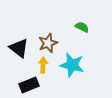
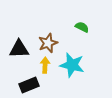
black triangle: moved 1 px down; rotated 40 degrees counterclockwise
yellow arrow: moved 2 px right
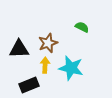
cyan star: moved 1 px left, 3 px down
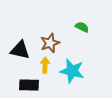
brown star: moved 2 px right
black triangle: moved 1 px right, 1 px down; rotated 15 degrees clockwise
cyan star: moved 1 px right, 3 px down
black rectangle: rotated 24 degrees clockwise
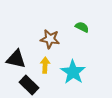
brown star: moved 4 px up; rotated 30 degrees clockwise
black triangle: moved 4 px left, 9 px down
cyan star: moved 1 px right, 1 px down; rotated 20 degrees clockwise
black rectangle: rotated 42 degrees clockwise
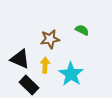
green semicircle: moved 3 px down
brown star: rotated 18 degrees counterclockwise
black triangle: moved 4 px right; rotated 10 degrees clockwise
cyan star: moved 2 px left, 2 px down
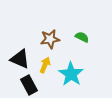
green semicircle: moved 7 px down
yellow arrow: rotated 21 degrees clockwise
black rectangle: rotated 18 degrees clockwise
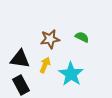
black triangle: rotated 15 degrees counterclockwise
black rectangle: moved 8 px left
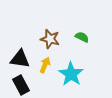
brown star: rotated 24 degrees clockwise
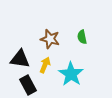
green semicircle: rotated 128 degrees counterclockwise
black rectangle: moved 7 px right
